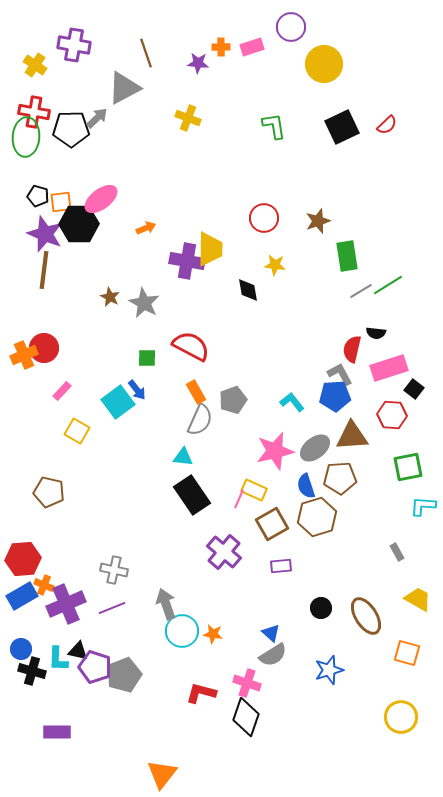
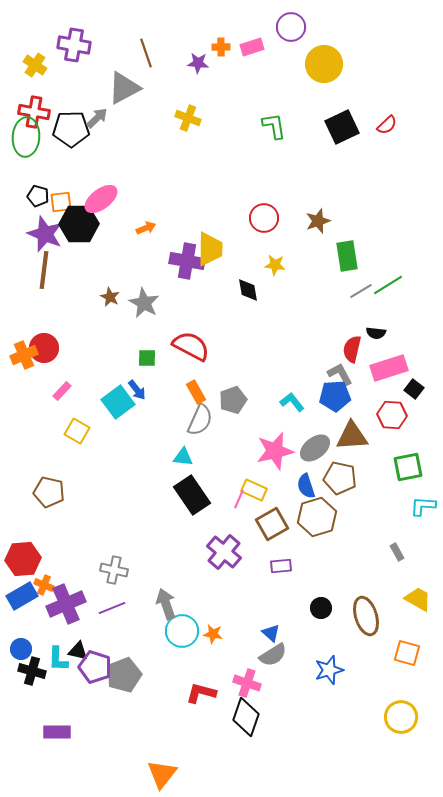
brown pentagon at (340, 478): rotated 16 degrees clockwise
brown ellipse at (366, 616): rotated 15 degrees clockwise
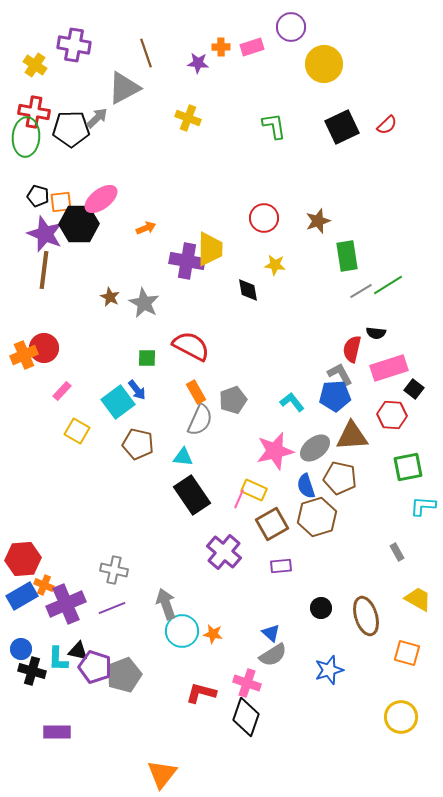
brown pentagon at (49, 492): moved 89 px right, 48 px up
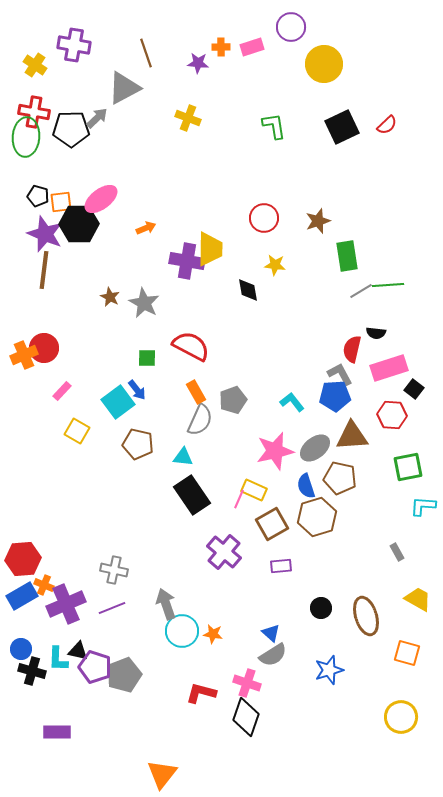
green line at (388, 285): rotated 28 degrees clockwise
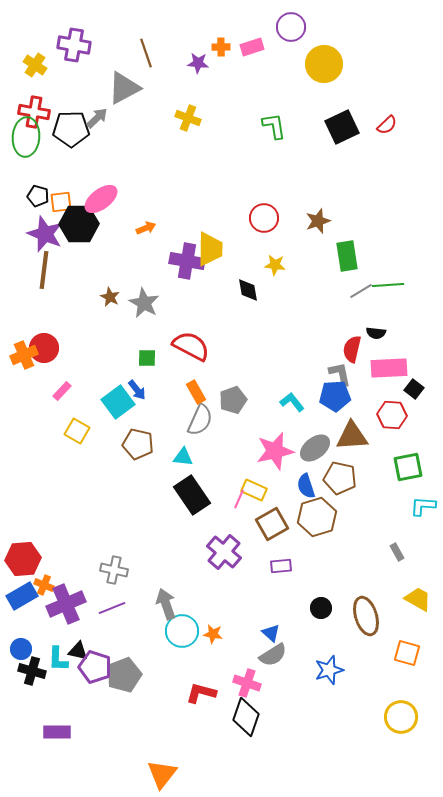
pink rectangle at (389, 368): rotated 15 degrees clockwise
gray L-shape at (340, 374): rotated 16 degrees clockwise
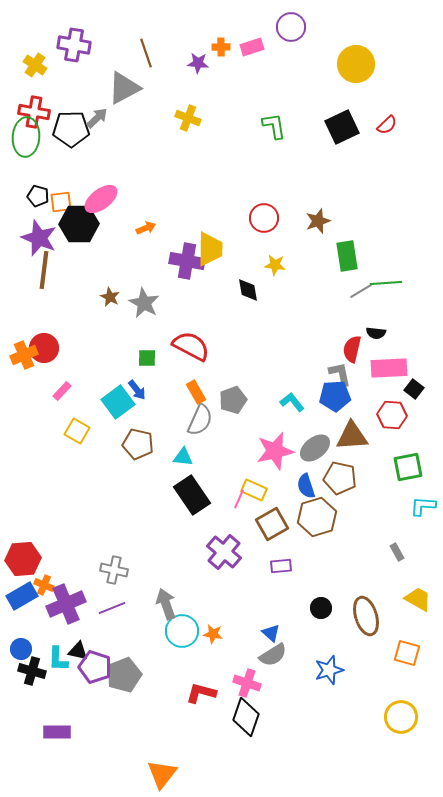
yellow circle at (324, 64): moved 32 px right
purple star at (45, 234): moved 6 px left, 4 px down
green line at (388, 285): moved 2 px left, 2 px up
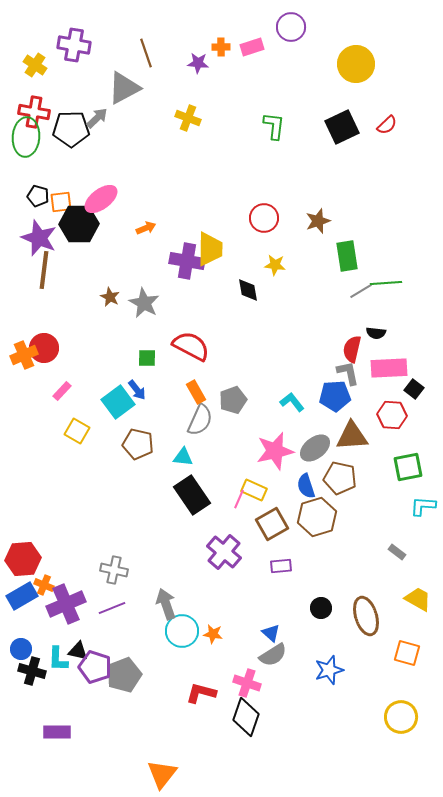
green L-shape at (274, 126): rotated 16 degrees clockwise
gray L-shape at (340, 374): moved 8 px right, 1 px up
gray rectangle at (397, 552): rotated 24 degrees counterclockwise
